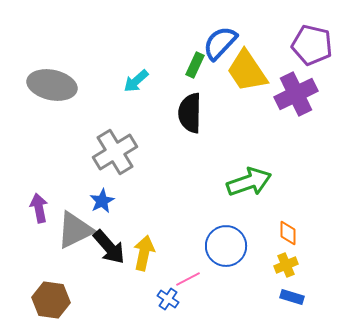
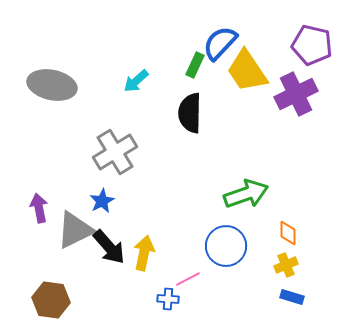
green arrow: moved 3 px left, 12 px down
blue cross: rotated 30 degrees counterclockwise
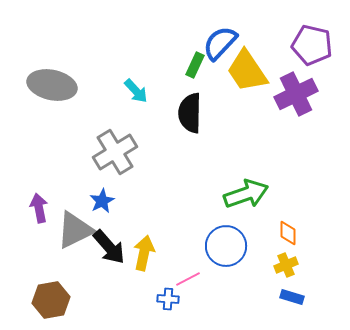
cyan arrow: moved 10 px down; rotated 92 degrees counterclockwise
brown hexagon: rotated 18 degrees counterclockwise
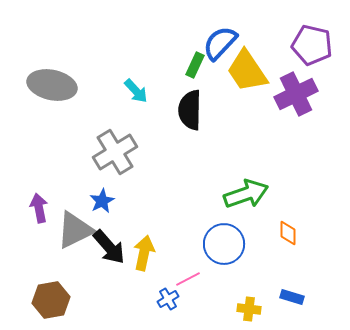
black semicircle: moved 3 px up
blue circle: moved 2 px left, 2 px up
yellow cross: moved 37 px left, 44 px down; rotated 30 degrees clockwise
blue cross: rotated 35 degrees counterclockwise
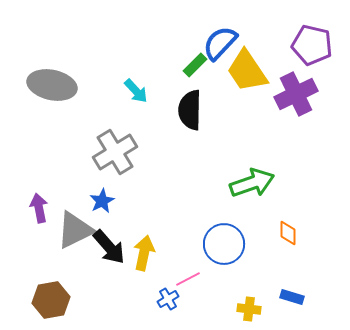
green rectangle: rotated 20 degrees clockwise
green arrow: moved 6 px right, 11 px up
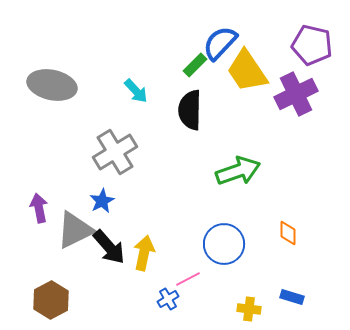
green arrow: moved 14 px left, 12 px up
brown hexagon: rotated 18 degrees counterclockwise
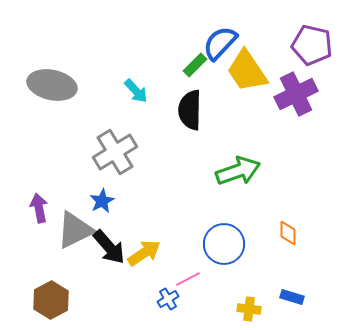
yellow arrow: rotated 44 degrees clockwise
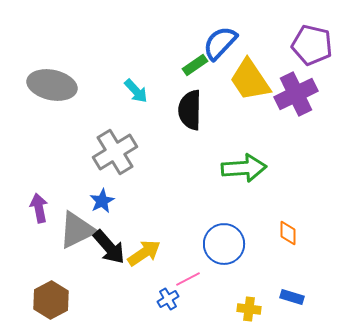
green rectangle: rotated 10 degrees clockwise
yellow trapezoid: moved 3 px right, 9 px down
green arrow: moved 6 px right, 3 px up; rotated 15 degrees clockwise
gray triangle: moved 2 px right
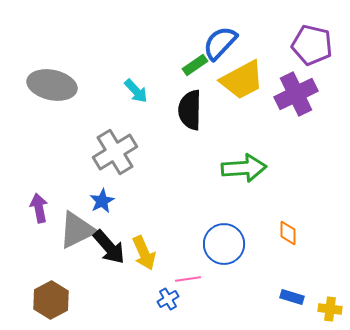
yellow trapezoid: moved 8 px left; rotated 84 degrees counterclockwise
yellow arrow: rotated 100 degrees clockwise
pink line: rotated 20 degrees clockwise
yellow cross: moved 81 px right
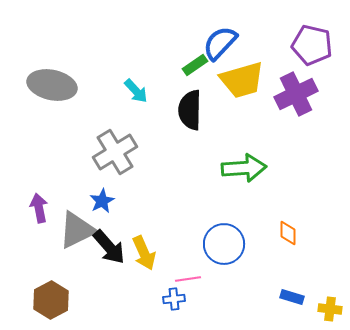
yellow trapezoid: rotated 12 degrees clockwise
blue cross: moved 6 px right; rotated 25 degrees clockwise
